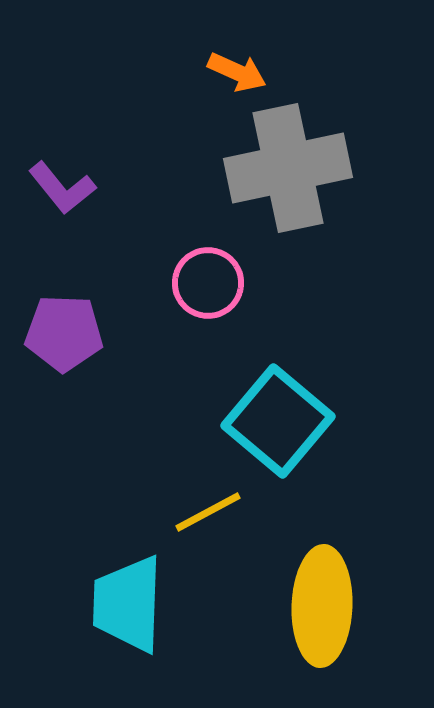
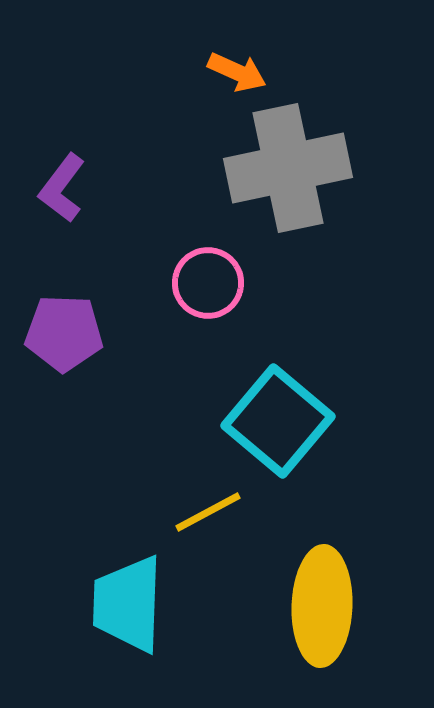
purple L-shape: rotated 76 degrees clockwise
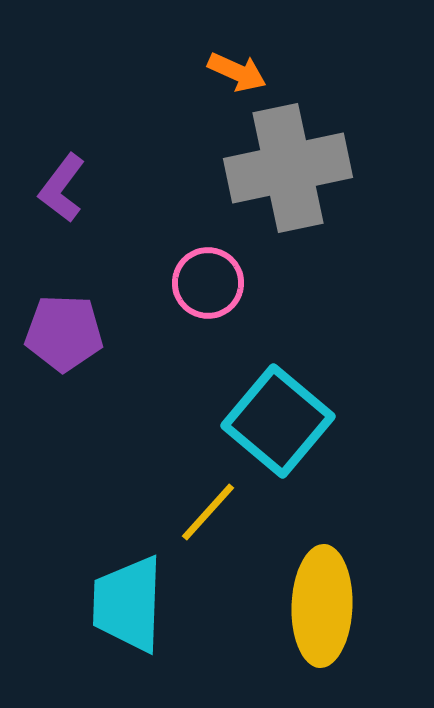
yellow line: rotated 20 degrees counterclockwise
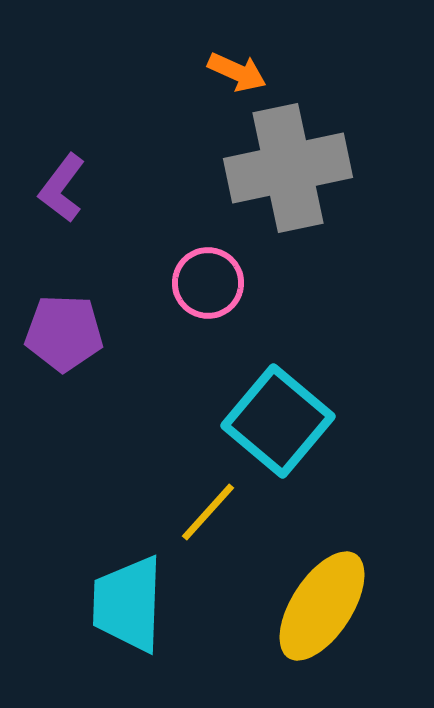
yellow ellipse: rotated 31 degrees clockwise
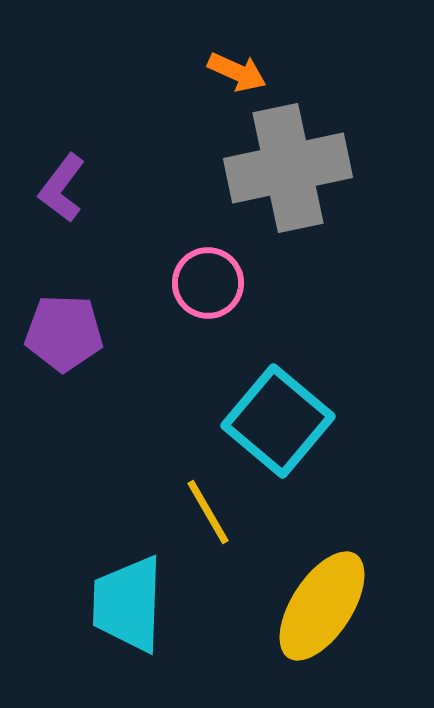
yellow line: rotated 72 degrees counterclockwise
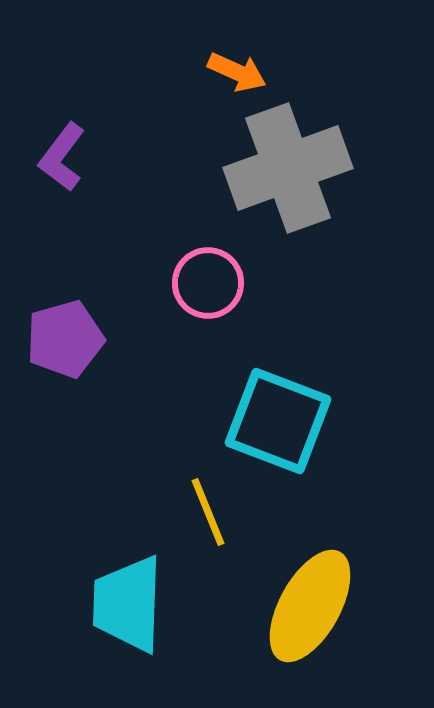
gray cross: rotated 8 degrees counterclockwise
purple L-shape: moved 31 px up
purple pentagon: moved 1 px right, 6 px down; rotated 18 degrees counterclockwise
cyan square: rotated 19 degrees counterclockwise
yellow line: rotated 8 degrees clockwise
yellow ellipse: moved 12 px left; rotated 4 degrees counterclockwise
